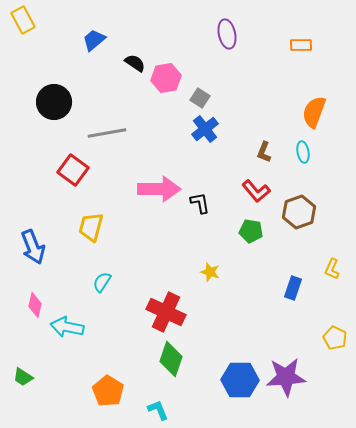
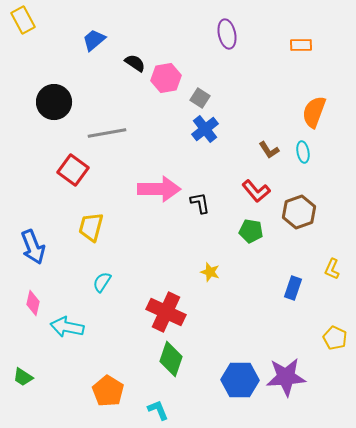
brown L-shape: moved 5 px right, 2 px up; rotated 55 degrees counterclockwise
pink diamond: moved 2 px left, 2 px up
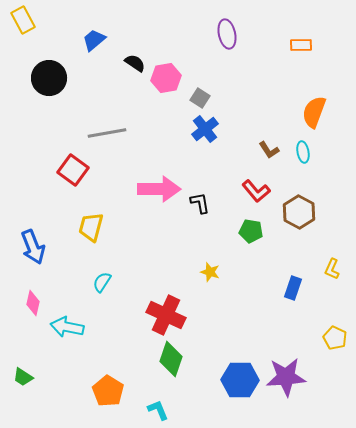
black circle: moved 5 px left, 24 px up
brown hexagon: rotated 12 degrees counterclockwise
red cross: moved 3 px down
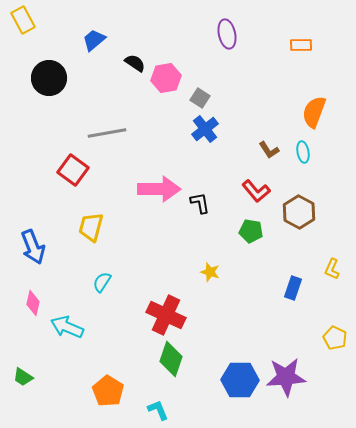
cyan arrow: rotated 12 degrees clockwise
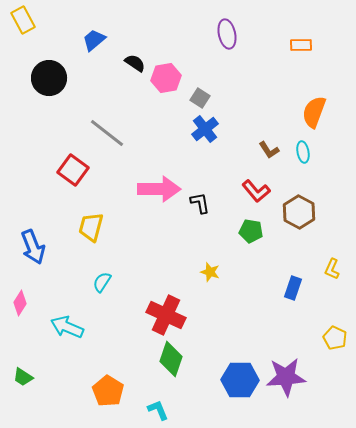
gray line: rotated 48 degrees clockwise
pink diamond: moved 13 px left; rotated 20 degrees clockwise
